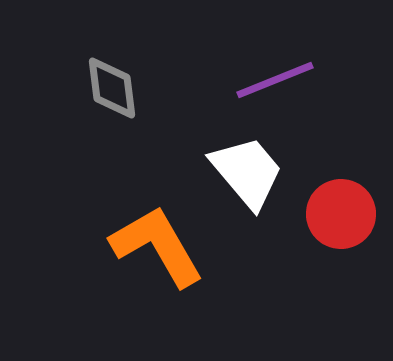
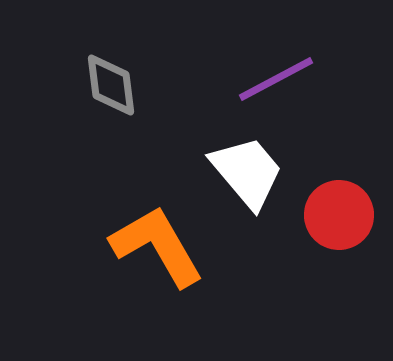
purple line: moved 1 px right, 1 px up; rotated 6 degrees counterclockwise
gray diamond: moved 1 px left, 3 px up
red circle: moved 2 px left, 1 px down
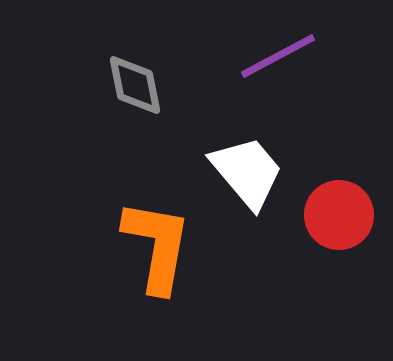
purple line: moved 2 px right, 23 px up
gray diamond: moved 24 px right; rotated 4 degrees counterclockwise
orange L-shape: rotated 40 degrees clockwise
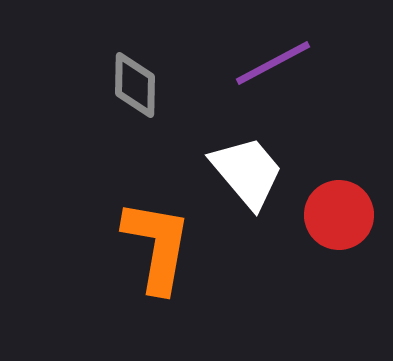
purple line: moved 5 px left, 7 px down
gray diamond: rotated 12 degrees clockwise
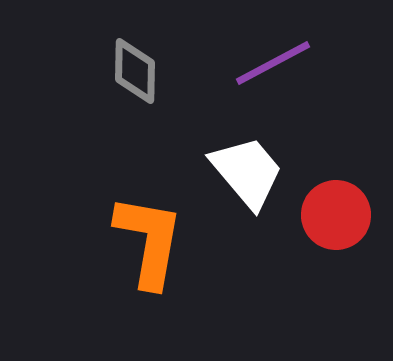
gray diamond: moved 14 px up
red circle: moved 3 px left
orange L-shape: moved 8 px left, 5 px up
